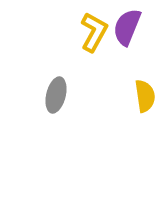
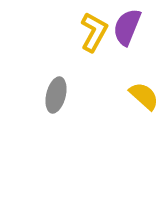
yellow semicircle: moved 1 px left; rotated 40 degrees counterclockwise
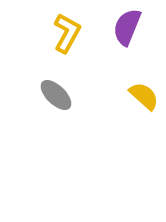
yellow L-shape: moved 27 px left, 1 px down
gray ellipse: rotated 60 degrees counterclockwise
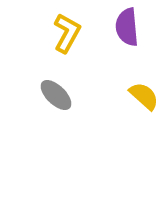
purple semicircle: rotated 27 degrees counterclockwise
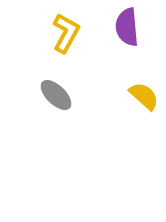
yellow L-shape: moved 1 px left
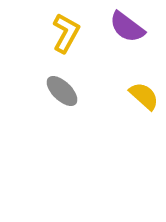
purple semicircle: rotated 48 degrees counterclockwise
gray ellipse: moved 6 px right, 4 px up
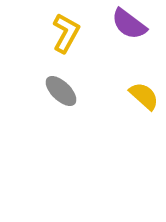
purple semicircle: moved 2 px right, 3 px up
gray ellipse: moved 1 px left
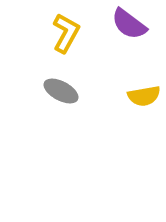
gray ellipse: rotated 16 degrees counterclockwise
yellow semicircle: rotated 128 degrees clockwise
